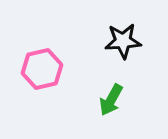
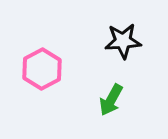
pink hexagon: rotated 15 degrees counterclockwise
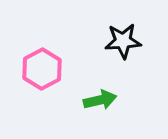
green arrow: moved 11 px left; rotated 132 degrees counterclockwise
